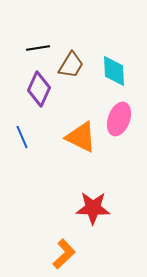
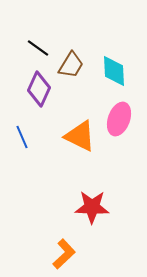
black line: rotated 45 degrees clockwise
orange triangle: moved 1 px left, 1 px up
red star: moved 1 px left, 1 px up
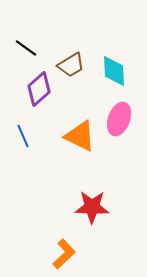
black line: moved 12 px left
brown trapezoid: rotated 28 degrees clockwise
purple diamond: rotated 24 degrees clockwise
blue line: moved 1 px right, 1 px up
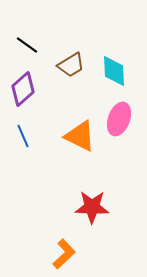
black line: moved 1 px right, 3 px up
purple diamond: moved 16 px left
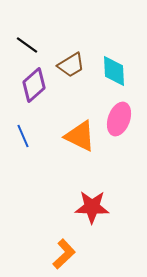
purple diamond: moved 11 px right, 4 px up
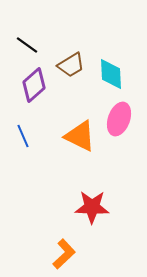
cyan diamond: moved 3 px left, 3 px down
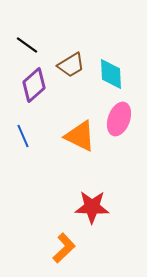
orange L-shape: moved 6 px up
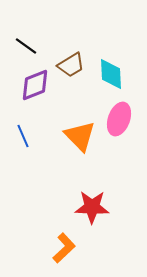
black line: moved 1 px left, 1 px down
purple diamond: moved 1 px right; rotated 20 degrees clockwise
orange triangle: rotated 20 degrees clockwise
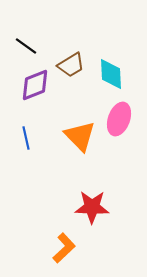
blue line: moved 3 px right, 2 px down; rotated 10 degrees clockwise
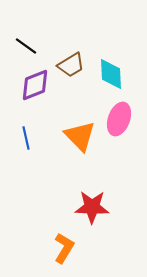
orange L-shape: rotated 16 degrees counterclockwise
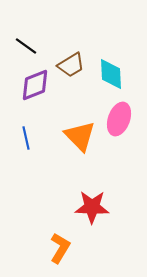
orange L-shape: moved 4 px left
